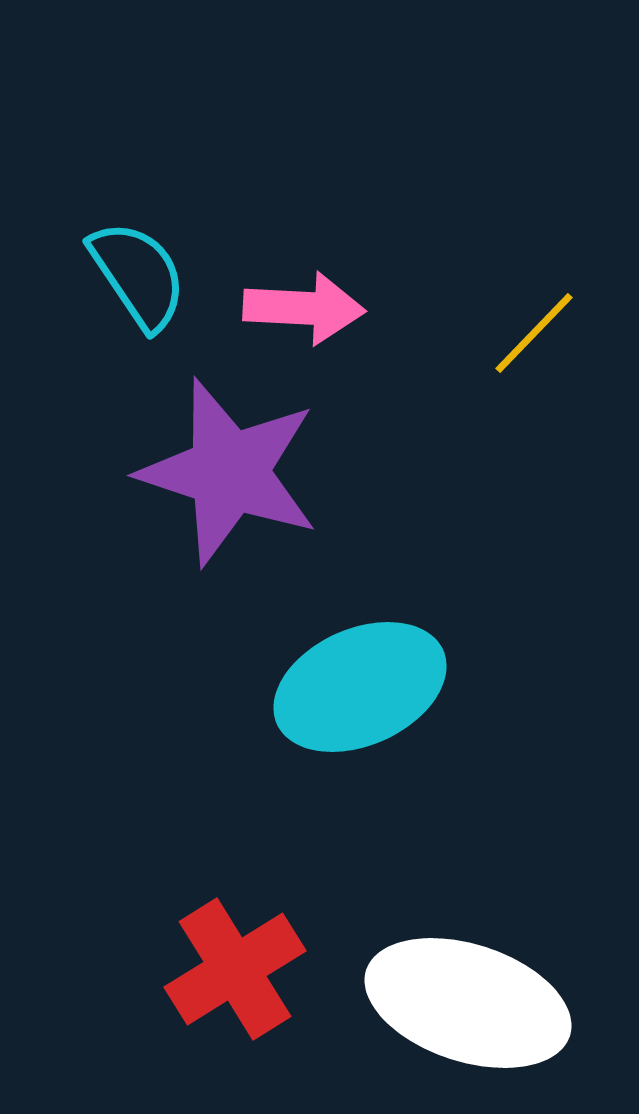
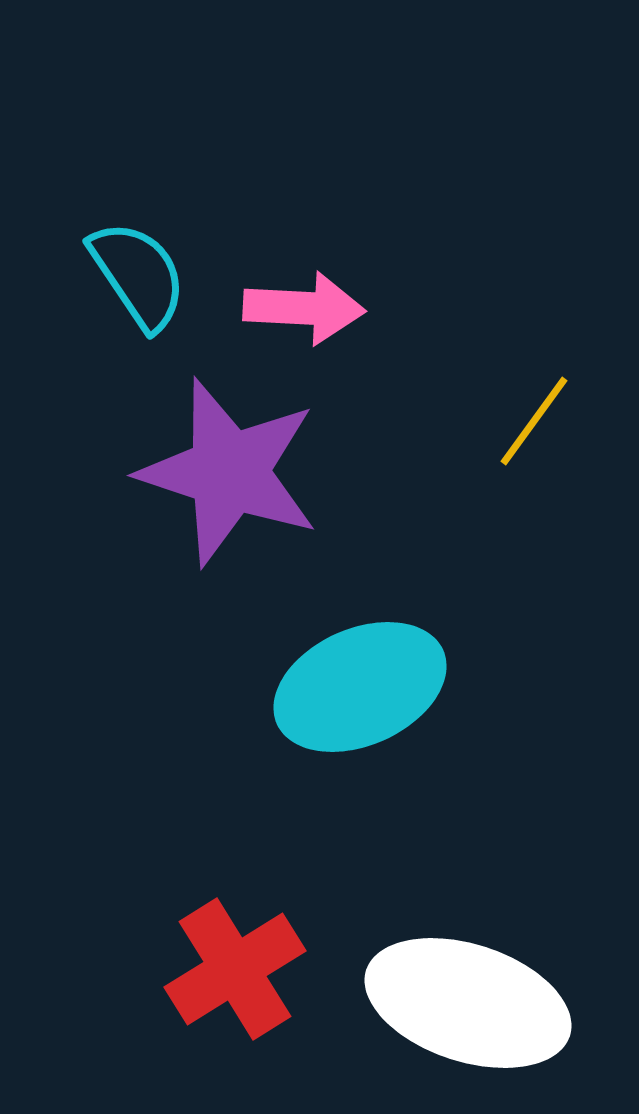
yellow line: moved 88 px down; rotated 8 degrees counterclockwise
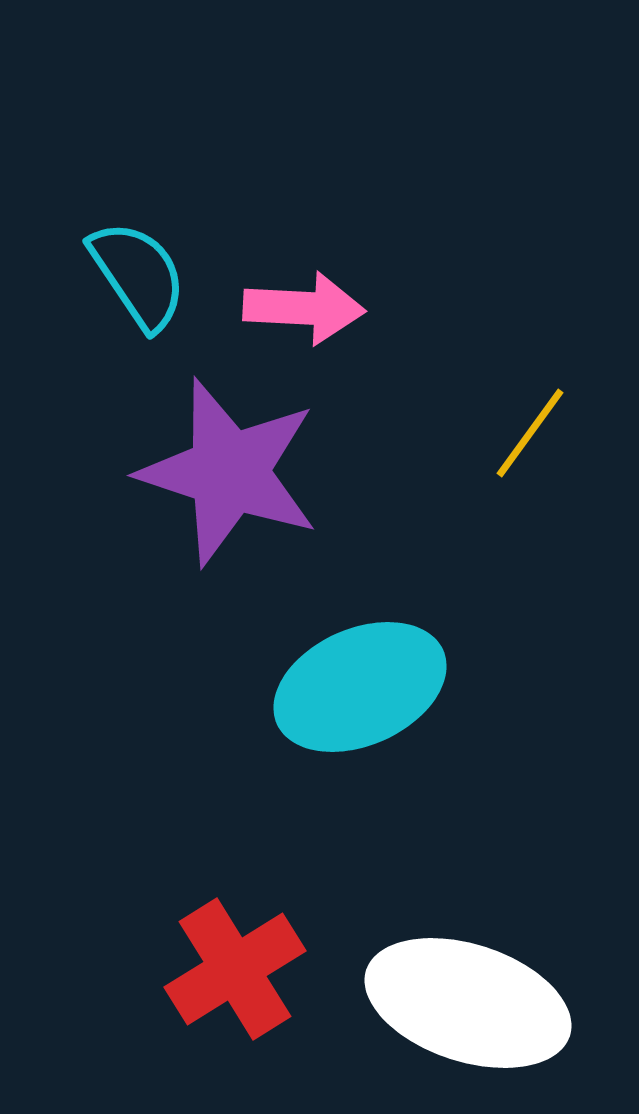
yellow line: moved 4 px left, 12 px down
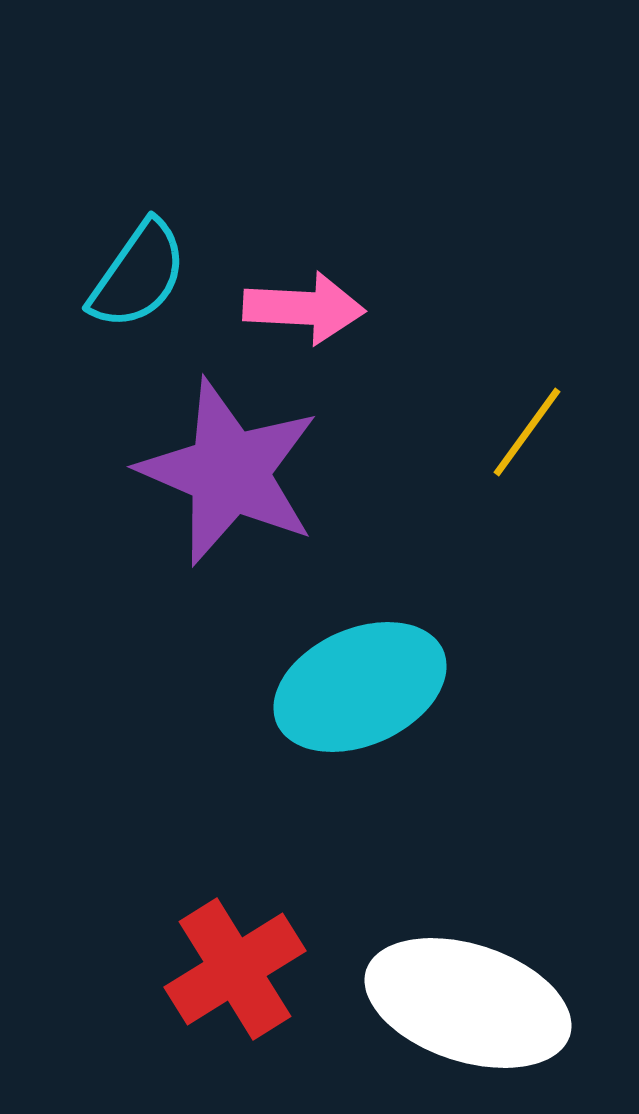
cyan semicircle: rotated 69 degrees clockwise
yellow line: moved 3 px left, 1 px up
purple star: rotated 5 degrees clockwise
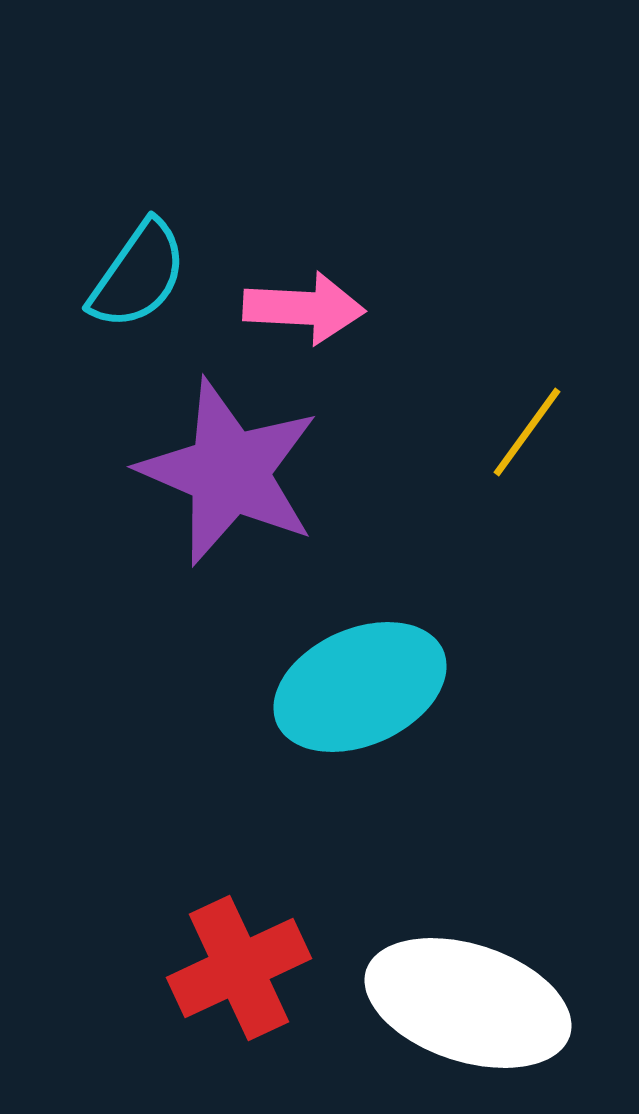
red cross: moved 4 px right, 1 px up; rotated 7 degrees clockwise
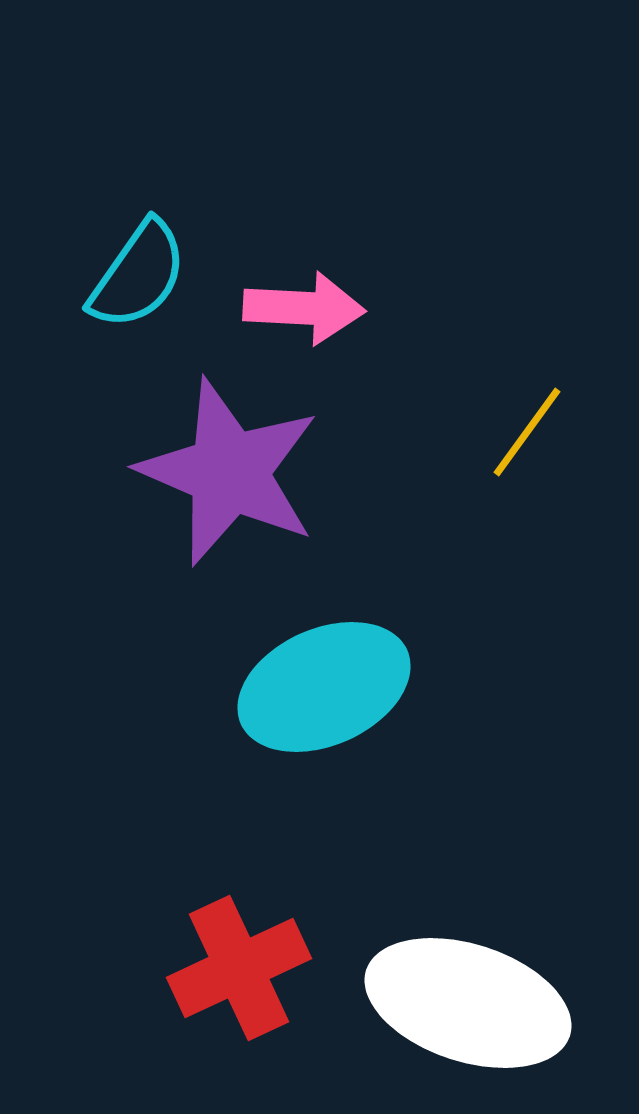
cyan ellipse: moved 36 px left
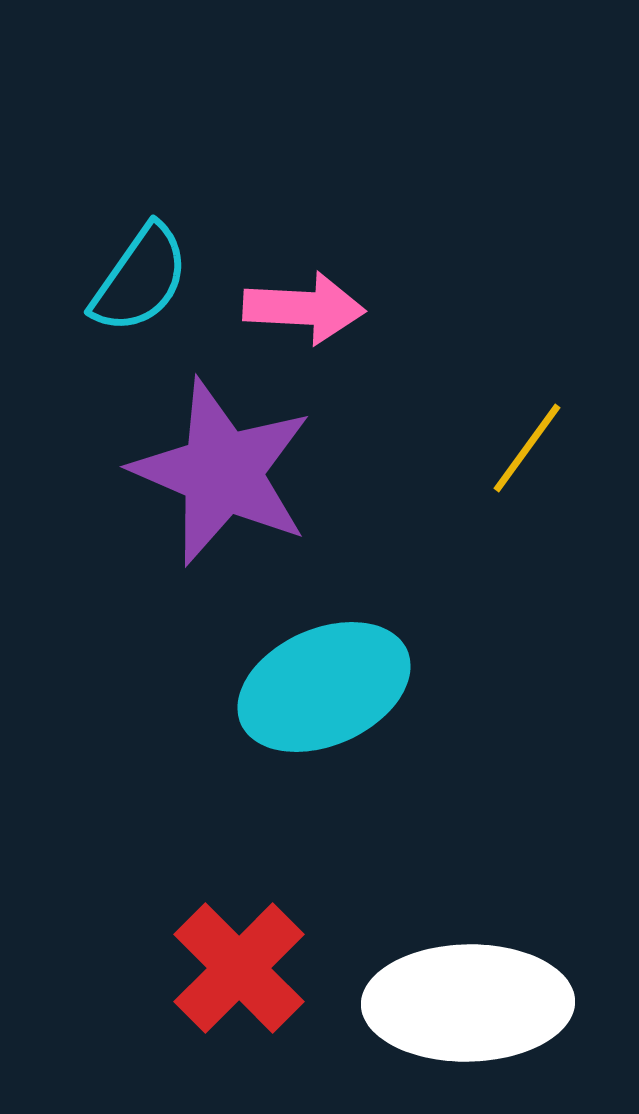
cyan semicircle: moved 2 px right, 4 px down
yellow line: moved 16 px down
purple star: moved 7 px left
red cross: rotated 20 degrees counterclockwise
white ellipse: rotated 19 degrees counterclockwise
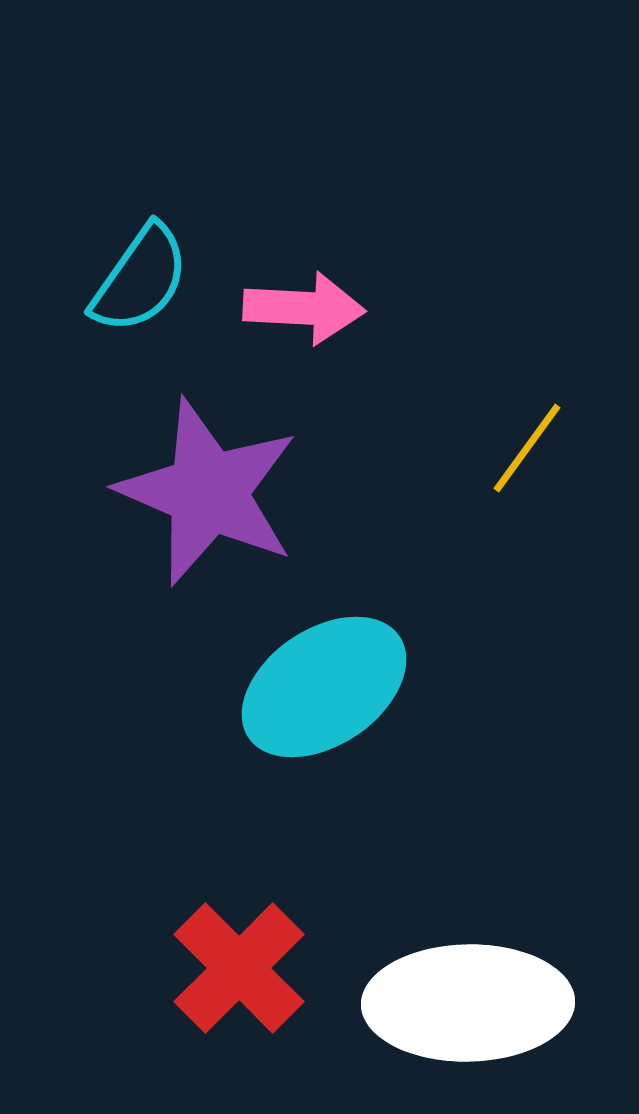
purple star: moved 14 px left, 20 px down
cyan ellipse: rotated 10 degrees counterclockwise
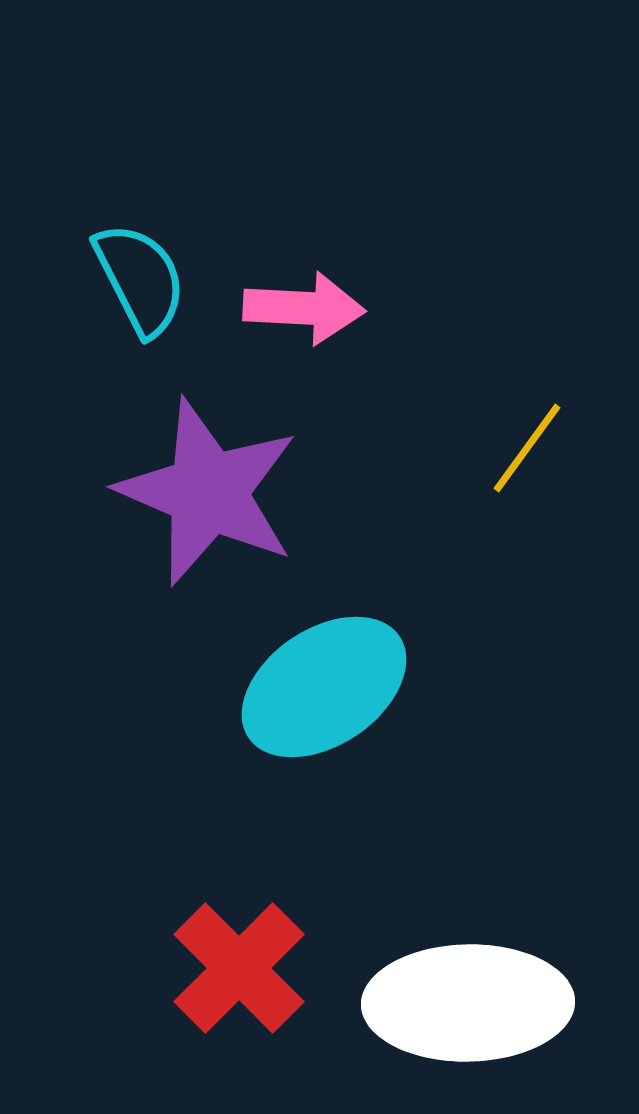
cyan semicircle: rotated 62 degrees counterclockwise
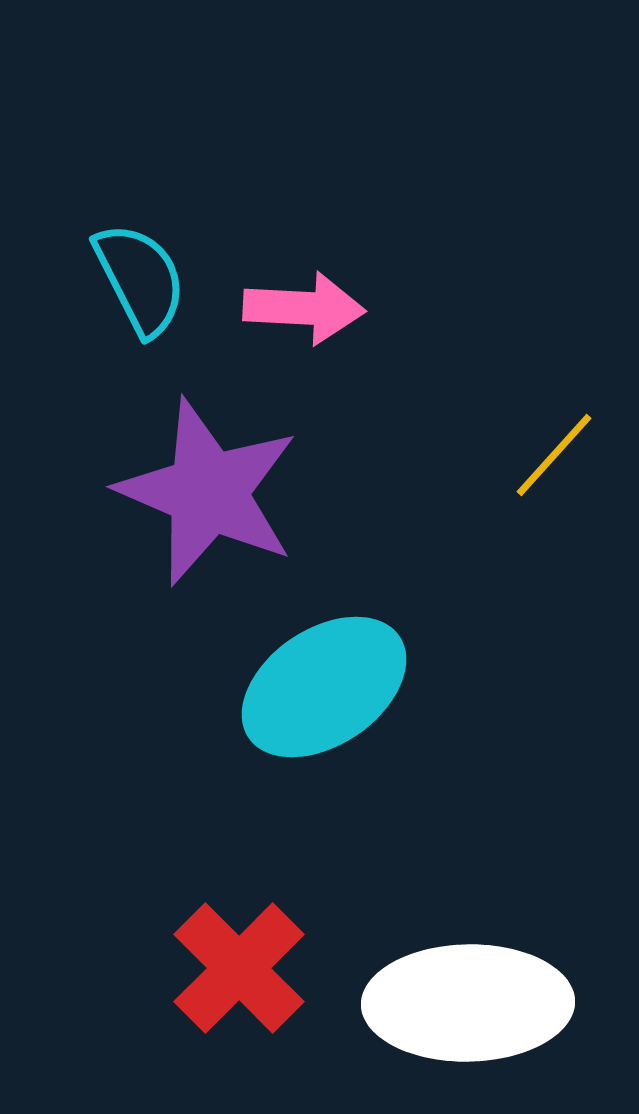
yellow line: moved 27 px right, 7 px down; rotated 6 degrees clockwise
